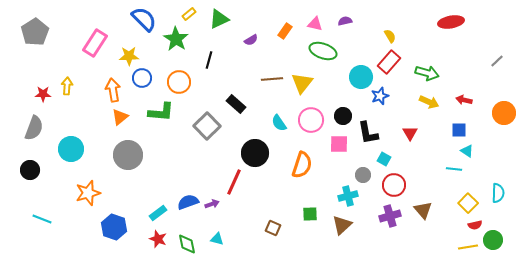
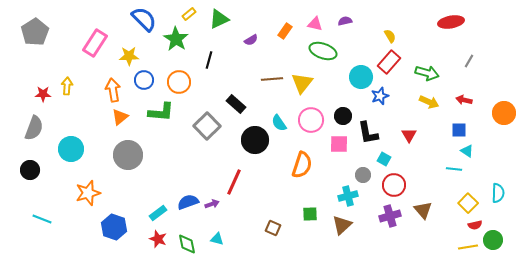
gray line at (497, 61): moved 28 px left; rotated 16 degrees counterclockwise
blue circle at (142, 78): moved 2 px right, 2 px down
red triangle at (410, 133): moved 1 px left, 2 px down
black circle at (255, 153): moved 13 px up
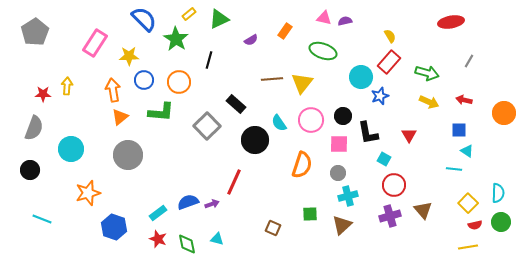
pink triangle at (315, 24): moved 9 px right, 6 px up
gray circle at (363, 175): moved 25 px left, 2 px up
green circle at (493, 240): moved 8 px right, 18 px up
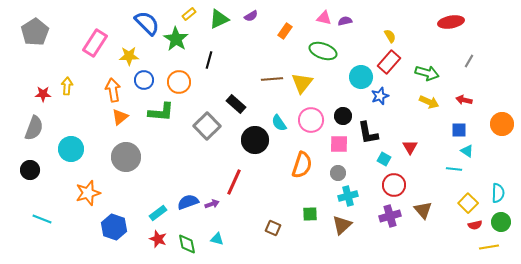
blue semicircle at (144, 19): moved 3 px right, 4 px down
purple semicircle at (251, 40): moved 24 px up
orange circle at (504, 113): moved 2 px left, 11 px down
red triangle at (409, 135): moved 1 px right, 12 px down
gray circle at (128, 155): moved 2 px left, 2 px down
yellow line at (468, 247): moved 21 px right
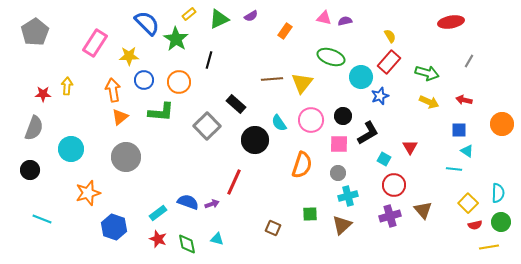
green ellipse at (323, 51): moved 8 px right, 6 px down
black L-shape at (368, 133): rotated 110 degrees counterclockwise
blue semicircle at (188, 202): rotated 40 degrees clockwise
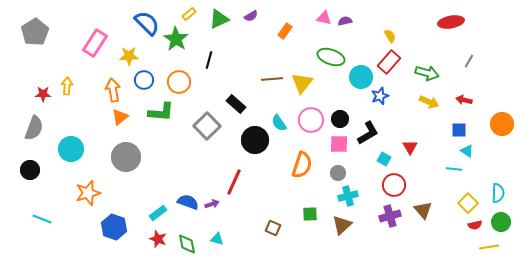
black circle at (343, 116): moved 3 px left, 3 px down
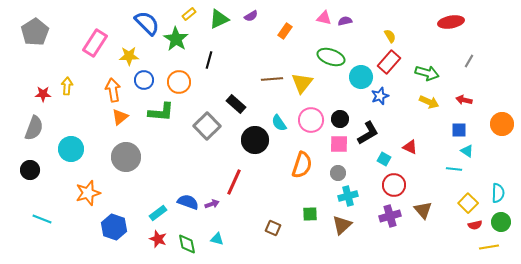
red triangle at (410, 147): rotated 35 degrees counterclockwise
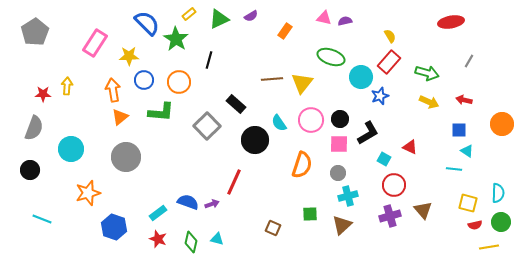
yellow square at (468, 203): rotated 30 degrees counterclockwise
green diamond at (187, 244): moved 4 px right, 2 px up; rotated 25 degrees clockwise
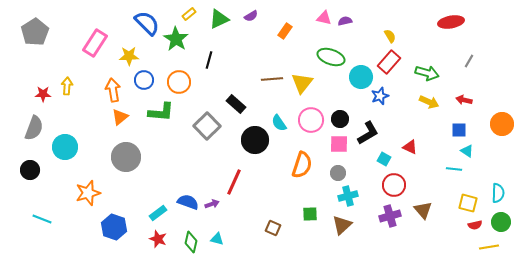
cyan circle at (71, 149): moved 6 px left, 2 px up
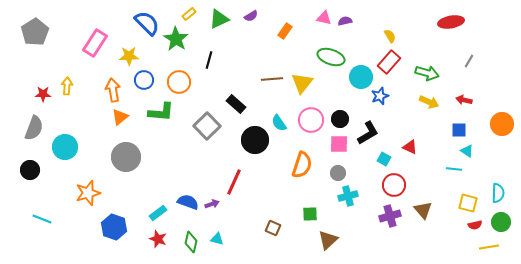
brown triangle at (342, 225): moved 14 px left, 15 px down
